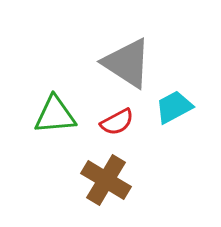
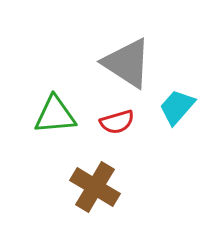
cyan trapezoid: moved 3 px right; rotated 21 degrees counterclockwise
red semicircle: rotated 12 degrees clockwise
brown cross: moved 11 px left, 7 px down
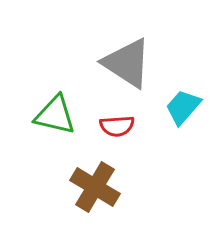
cyan trapezoid: moved 6 px right
green triangle: rotated 18 degrees clockwise
red semicircle: moved 4 px down; rotated 12 degrees clockwise
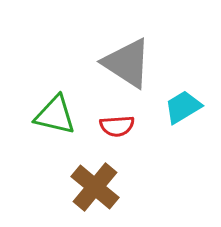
cyan trapezoid: rotated 18 degrees clockwise
brown cross: rotated 9 degrees clockwise
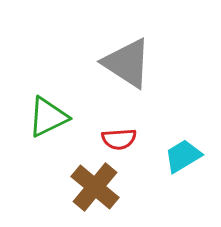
cyan trapezoid: moved 49 px down
green triangle: moved 7 px left, 2 px down; rotated 39 degrees counterclockwise
red semicircle: moved 2 px right, 13 px down
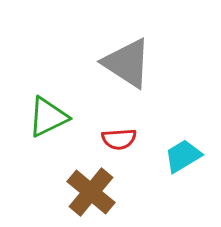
brown cross: moved 4 px left, 5 px down
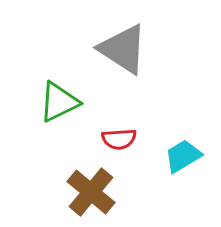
gray triangle: moved 4 px left, 14 px up
green triangle: moved 11 px right, 15 px up
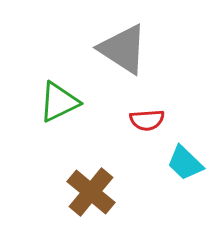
red semicircle: moved 28 px right, 19 px up
cyan trapezoid: moved 2 px right, 7 px down; rotated 105 degrees counterclockwise
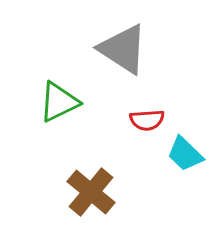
cyan trapezoid: moved 9 px up
